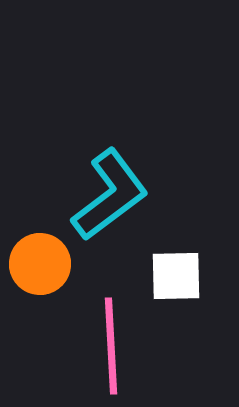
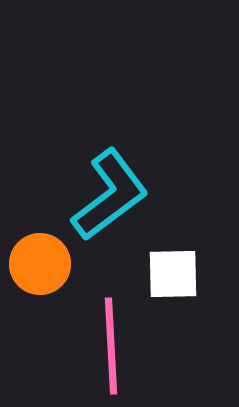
white square: moved 3 px left, 2 px up
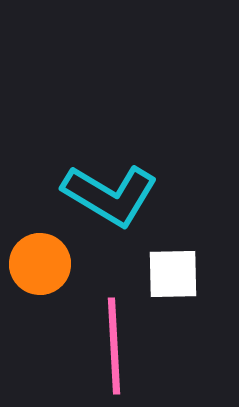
cyan L-shape: rotated 68 degrees clockwise
pink line: moved 3 px right
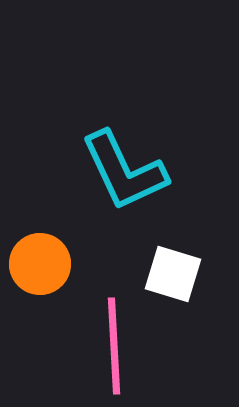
cyan L-shape: moved 14 px right, 24 px up; rotated 34 degrees clockwise
white square: rotated 18 degrees clockwise
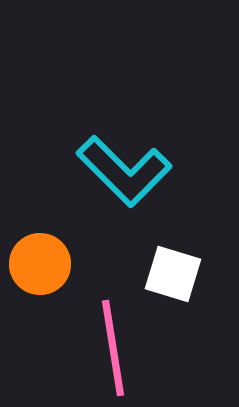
cyan L-shape: rotated 20 degrees counterclockwise
pink line: moved 1 px left, 2 px down; rotated 6 degrees counterclockwise
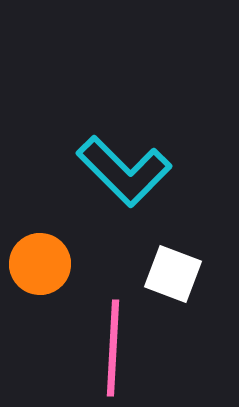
white square: rotated 4 degrees clockwise
pink line: rotated 12 degrees clockwise
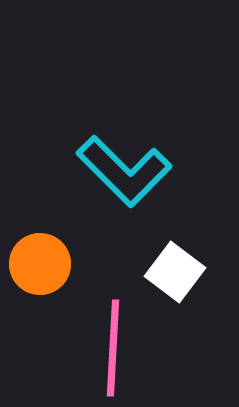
white square: moved 2 px right, 2 px up; rotated 16 degrees clockwise
